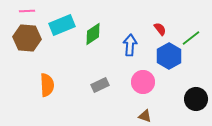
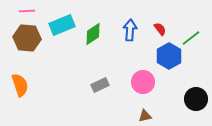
blue arrow: moved 15 px up
orange semicircle: moved 27 px left; rotated 15 degrees counterclockwise
brown triangle: rotated 32 degrees counterclockwise
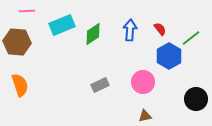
brown hexagon: moved 10 px left, 4 px down
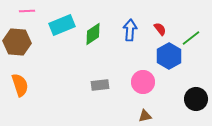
gray rectangle: rotated 18 degrees clockwise
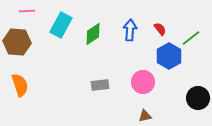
cyan rectangle: moved 1 px left; rotated 40 degrees counterclockwise
black circle: moved 2 px right, 1 px up
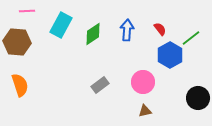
blue arrow: moved 3 px left
blue hexagon: moved 1 px right, 1 px up
gray rectangle: rotated 30 degrees counterclockwise
brown triangle: moved 5 px up
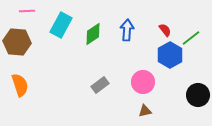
red semicircle: moved 5 px right, 1 px down
black circle: moved 3 px up
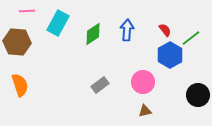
cyan rectangle: moved 3 px left, 2 px up
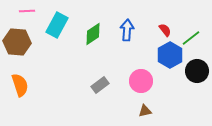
cyan rectangle: moved 1 px left, 2 px down
pink circle: moved 2 px left, 1 px up
black circle: moved 1 px left, 24 px up
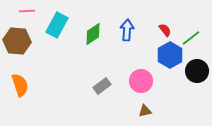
brown hexagon: moved 1 px up
gray rectangle: moved 2 px right, 1 px down
